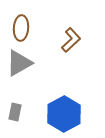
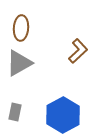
brown L-shape: moved 7 px right, 11 px down
blue hexagon: moved 1 px left, 1 px down
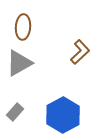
brown ellipse: moved 2 px right, 1 px up
brown L-shape: moved 2 px right, 1 px down
gray rectangle: rotated 30 degrees clockwise
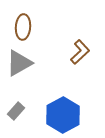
gray rectangle: moved 1 px right, 1 px up
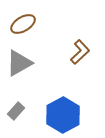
brown ellipse: moved 3 px up; rotated 55 degrees clockwise
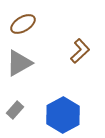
brown L-shape: moved 1 px up
gray rectangle: moved 1 px left, 1 px up
